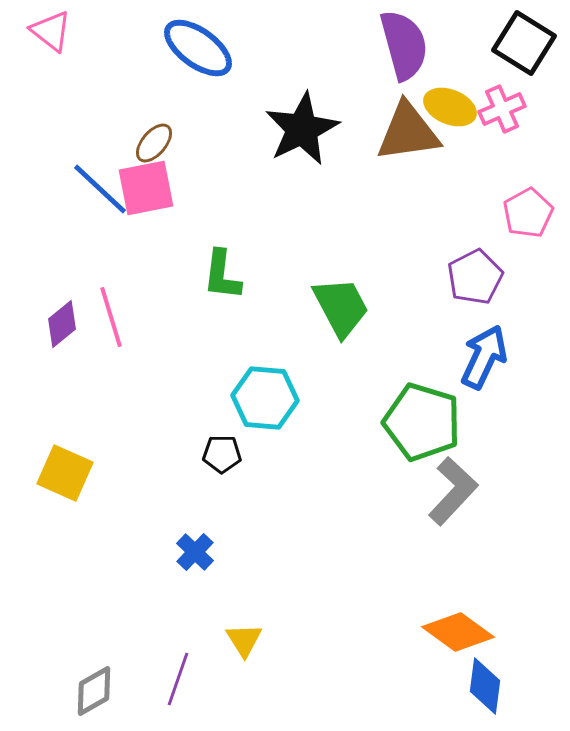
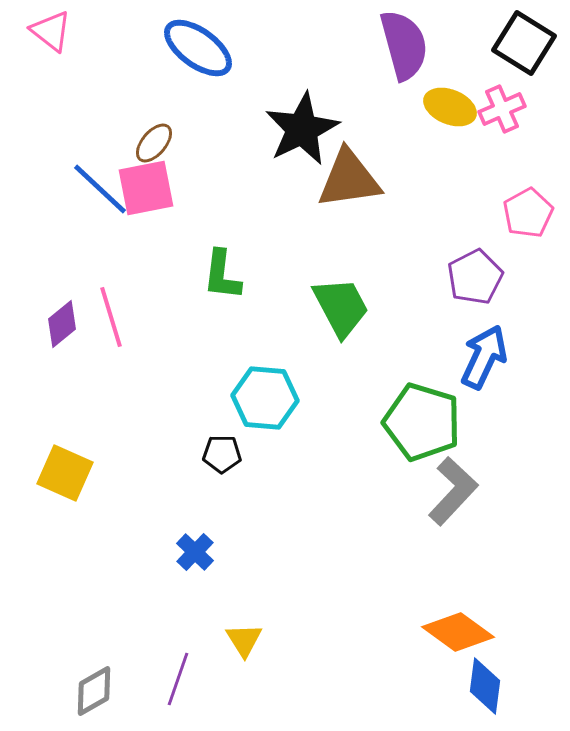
brown triangle: moved 59 px left, 47 px down
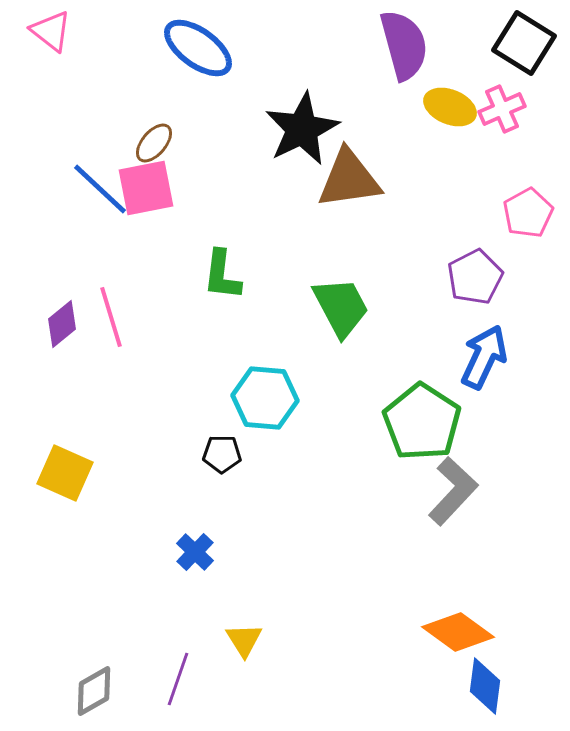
green pentagon: rotated 16 degrees clockwise
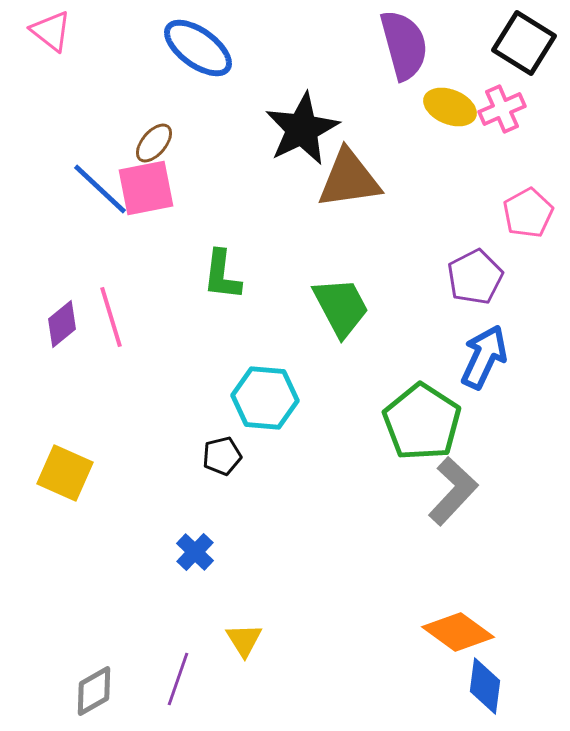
black pentagon: moved 2 px down; rotated 15 degrees counterclockwise
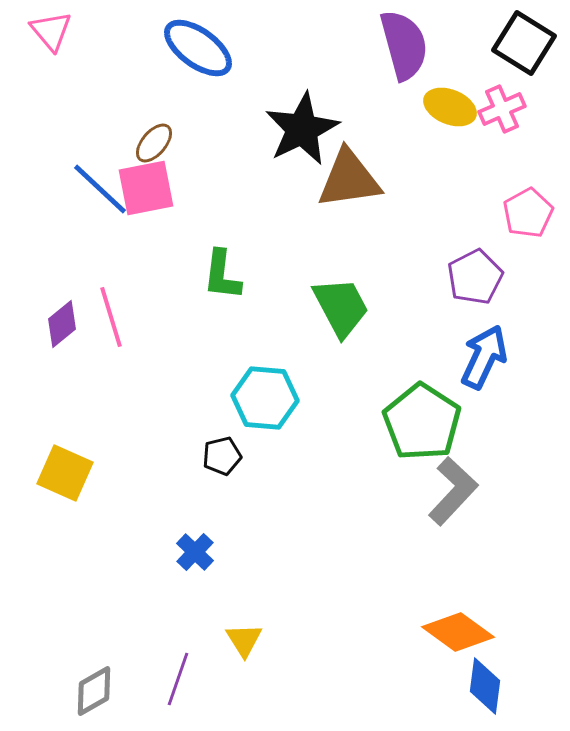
pink triangle: rotated 12 degrees clockwise
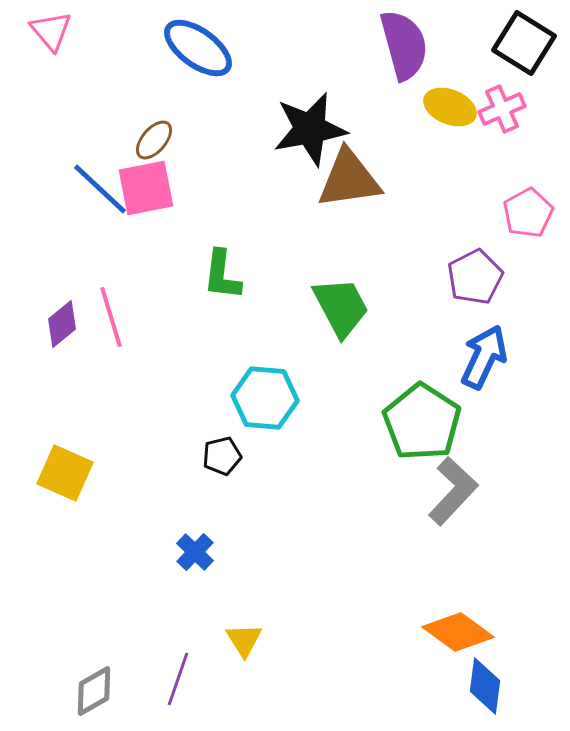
black star: moved 8 px right; rotated 16 degrees clockwise
brown ellipse: moved 3 px up
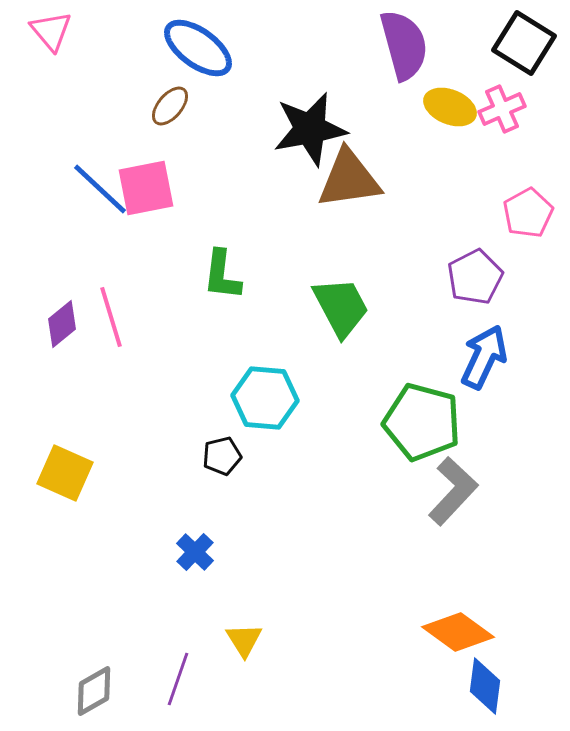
brown ellipse: moved 16 px right, 34 px up
green pentagon: rotated 18 degrees counterclockwise
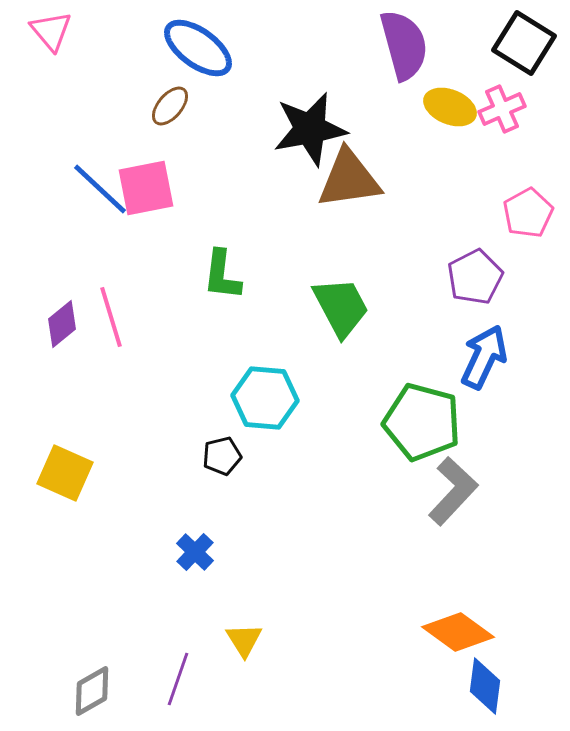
gray diamond: moved 2 px left
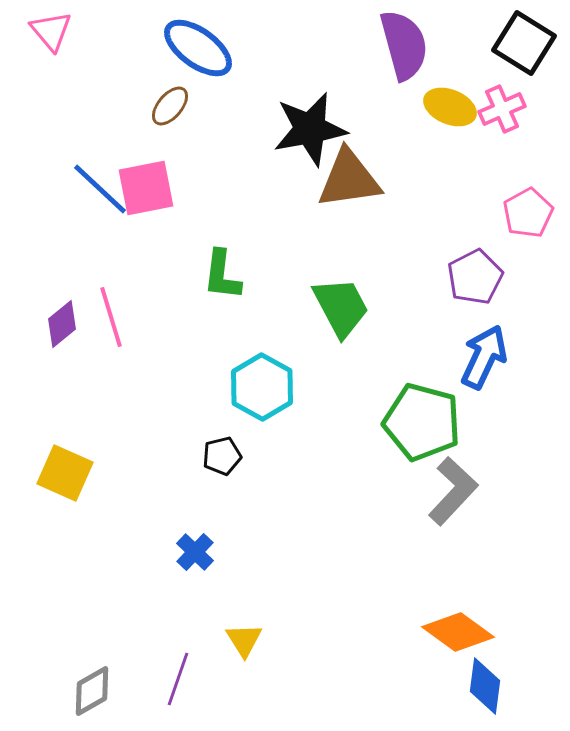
cyan hexagon: moved 3 px left, 11 px up; rotated 24 degrees clockwise
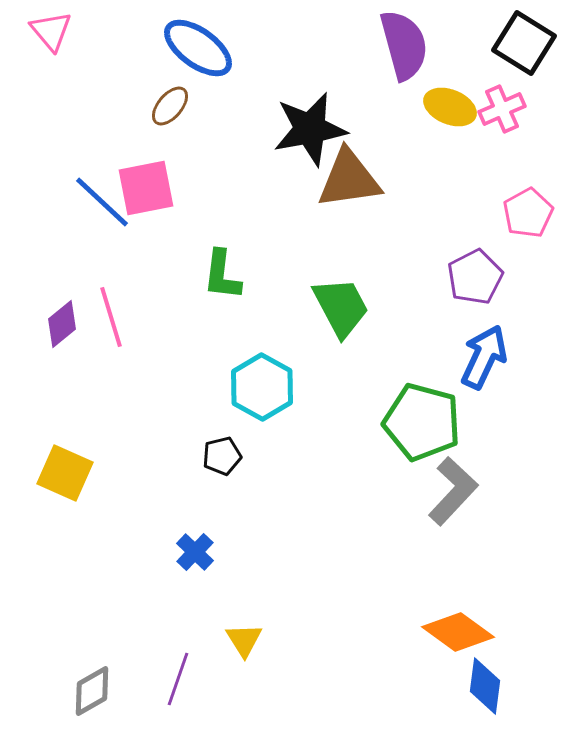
blue line: moved 2 px right, 13 px down
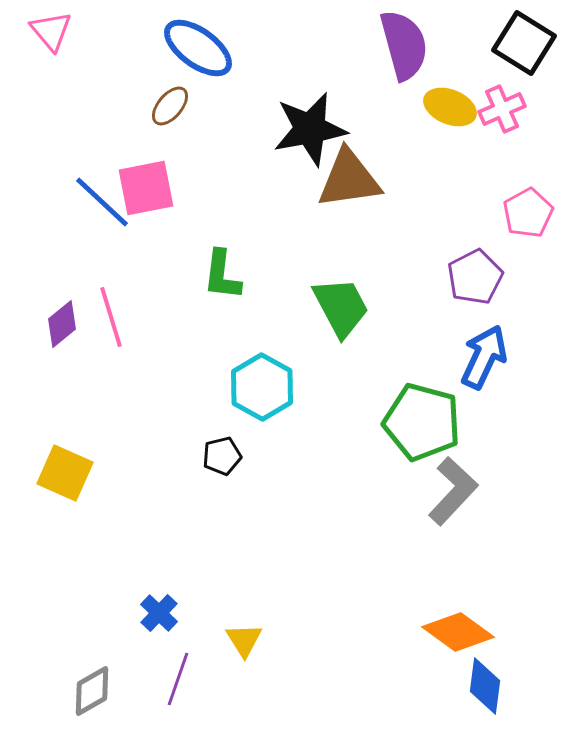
blue cross: moved 36 px left, 61 px down
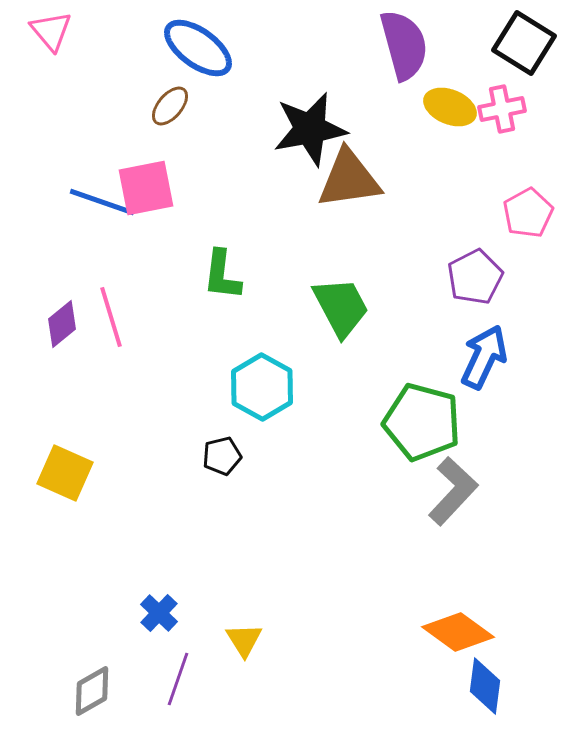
pink cross: rotated 12 degrees clockwise
blue line: rotated 24 degrees counterclockwise
